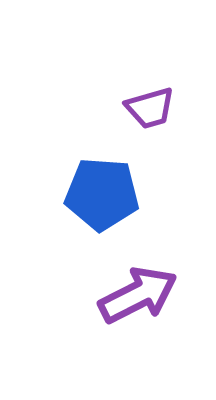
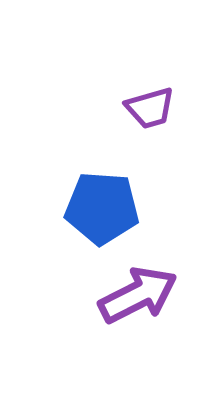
blue pentagon: moved 14 px down
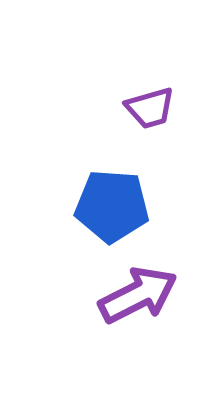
blue pentagon: moved 10 px right, 2 px up
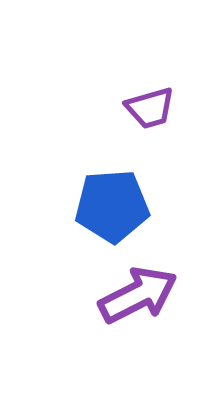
blue pentagon: rotated 8 degrees counterclockwise
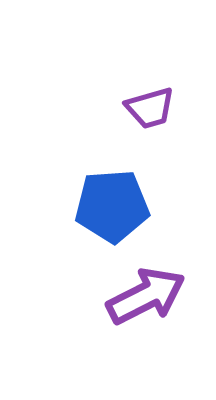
purple arrow: moved 8 px right, 1 px down
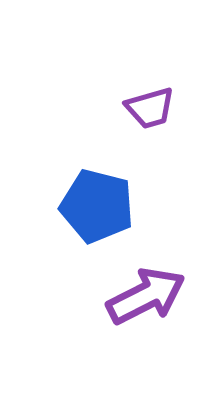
blue pentagon: moved 15 px left; rotated 18 degrees clockwise
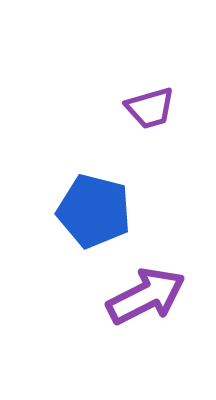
blue pentagon: moved 3 px left, 5 px down
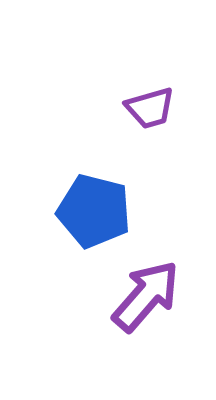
purple arrow: rotated 22 degrees counterclockwise
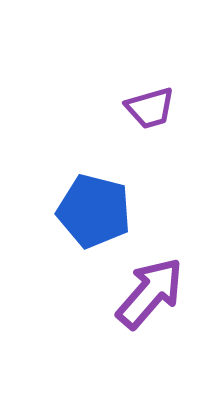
purple arrow: moved 4 px right, 3 px up
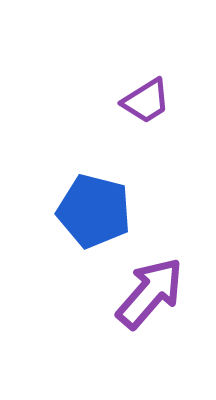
purple trapezoid: moved 4 px left, 7 px up; rotated 16 degrees counterclockwise
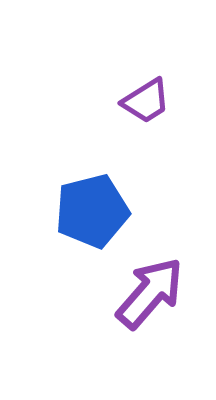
blue pentagon: moved 2 px left; rotated 28 degrees counterclockwise
